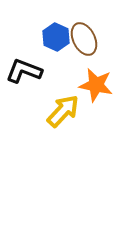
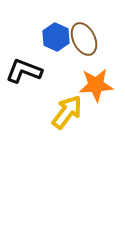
orange star: rotated 16 degrees counterclockwise
yellow arrow: moved 4 px right, 1 px down; rotated 6 degrees counterclockwise
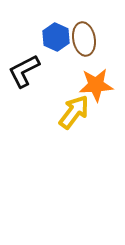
brown ellipse: rotated 16 degrees clockwise
black L-shape: rotated 48 degrees counterclockwise
yellow arrow: moved 7 px right
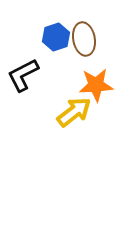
blue hexagon: rotated 16 degrees clockwise
black L-shape: moved 1 px left, 4 px down
yellow arrow: rotated 15 degrees clockwise
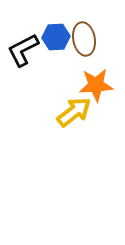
blue hexagon: rotated 16 degrees clockwise
black L-shape: moved 25 px up
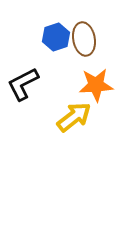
blue hexagon: rotated 16 degrees counterclockwise
black L-shape: moved 34 px down
yellow arrow: moved 5 px down
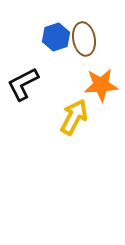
orange star: moved 5 px right
yellow arrow: rotated 24 degrees counterclockwise
